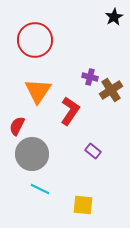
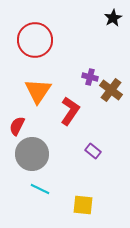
black star: moved 1 px left, 1 px down
brown cross: rotated 20 degrees counterclockwise
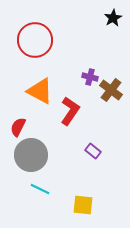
orange triangle: moved 2 px right; rotated 36 degrees counterclockwise
red semicircle: moved 1 px right, 1 px down
gray circle: moved 1 px left, 1 px down
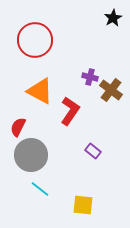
cyan line: rotated 12 degrees clockwise
